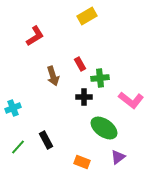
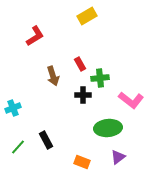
black cross: moved 1 px left, 2 px up
green ellipse: moved 4 px right; rotated 40 degrees counterclockwise
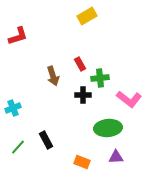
red L-shape: moved 17 px left; rotated 15 degrees clockwise
pink L-shape: moved 2 px left, 1 px up
purple triangle: moved 2 px left; rotated 35 degrees clockwise
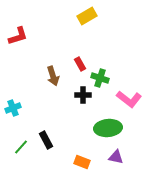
green cross: rotated 24 degrees clockwise
green line: moved 3 px right
purple triangle: rotated 14 degrees clockwise
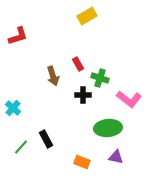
red rectangle: moved 2 px left
cyan cross: rotated 28 degrees counterclockwise
black rectangle: moved 1 px up
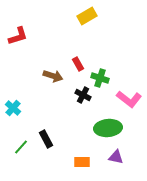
brown arrow: rotated 54 degrees counterclockwise
black cross: rotated 28 degrees clockwise
orange rectangle: rotated 21 degrees counterclockwise
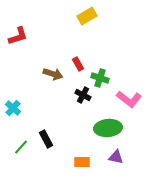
brown arrow: moved 2 px up
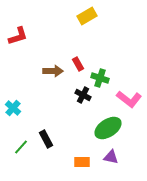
brown arrow: moved 3 px up; rotated 18 degrees counterclockwise
green ellipse: rotated 28 degrees counterclockwise
purple triangle: moved 5 px left
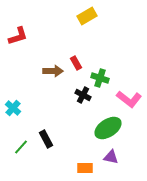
red rectangle: moved 2 px left, 1 px up
orange rectangle: moved 3 px right, 6 px down
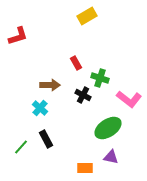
brown arrow: moved 3 px left, 14 px down
cyan cross: moved 27 px right
